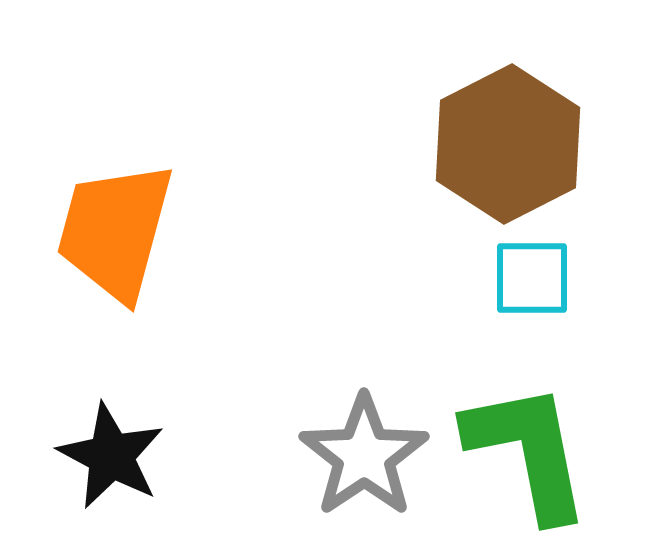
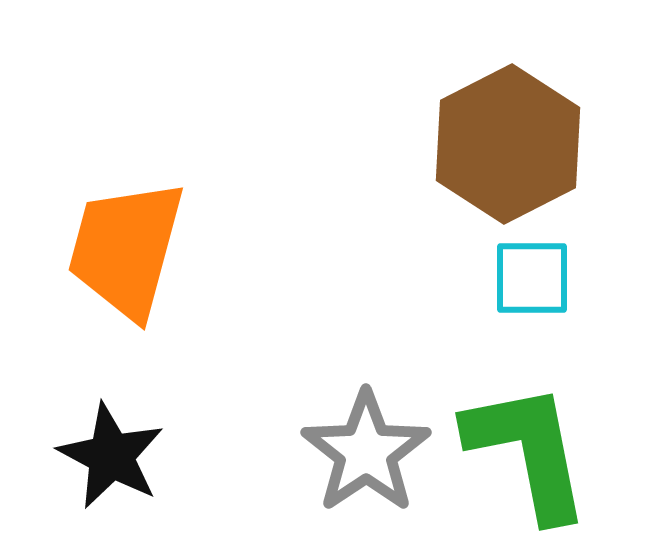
orange trapezoid: moved 11 px right, 18 px down
gray star: moved 2 px right, 4 px up
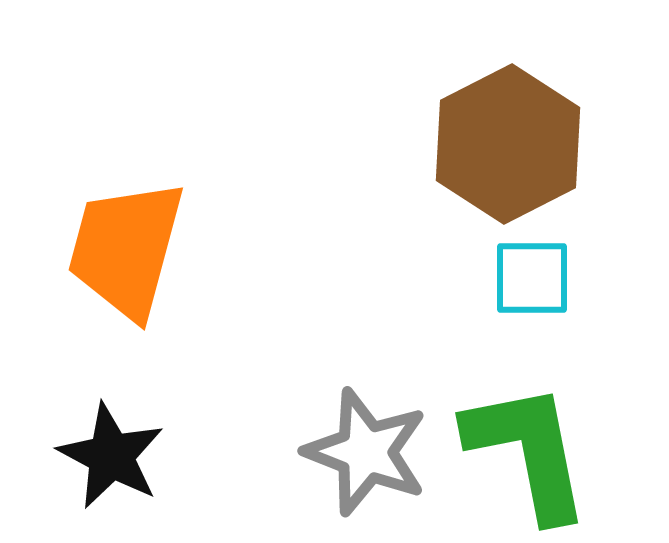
gray star: rotated 17 degrees counterclockwise
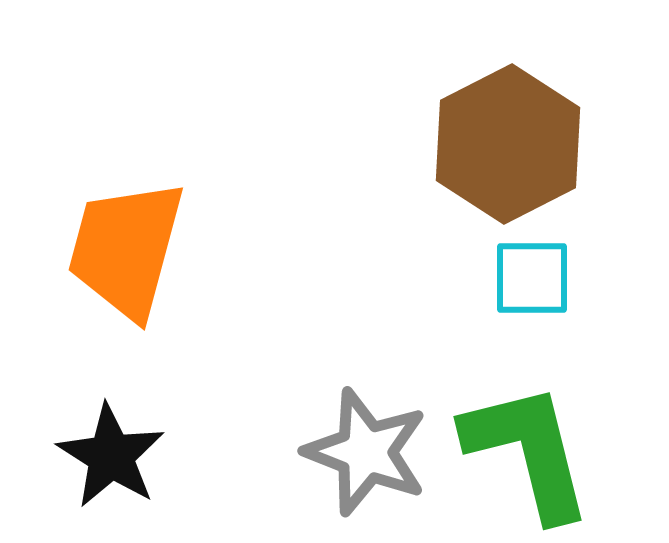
green L-shape: rotated 3 degrees counterclockwise
black star: rotated 4 degrees clockwise
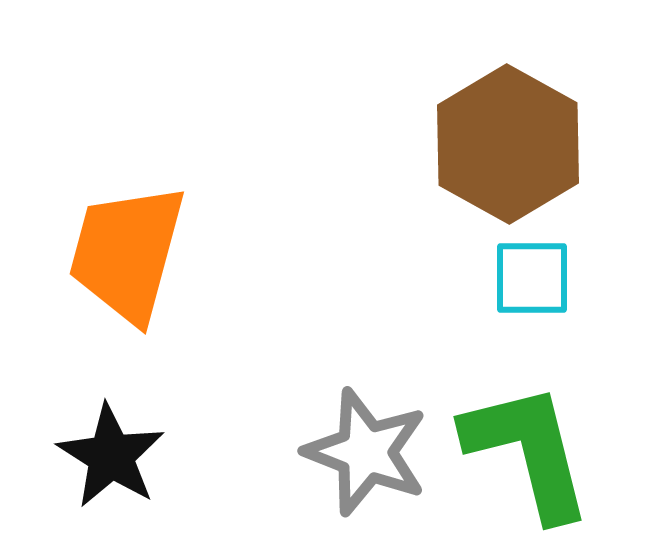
brown hexagon: rotated 4 degrees counterclockwise
orange trapezoid: moved 1 px right, 4 px down
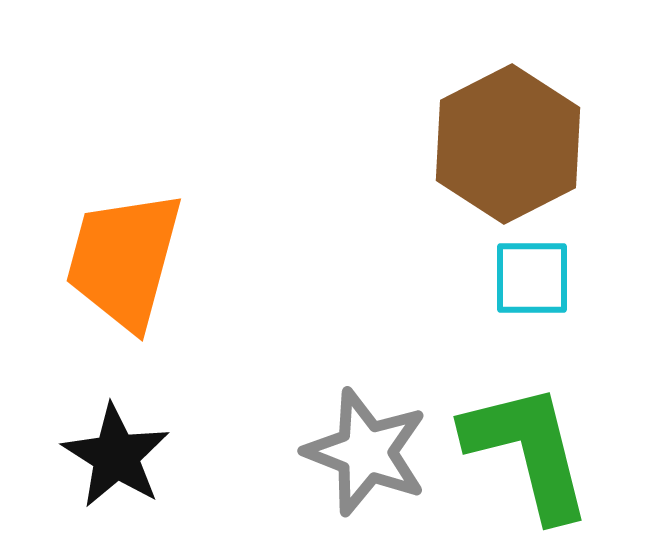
brown hexagon: rotated 4 degrees clockwise
orange trapezoid: moved 3 px left, 7 px down
black star: moved 5 px right
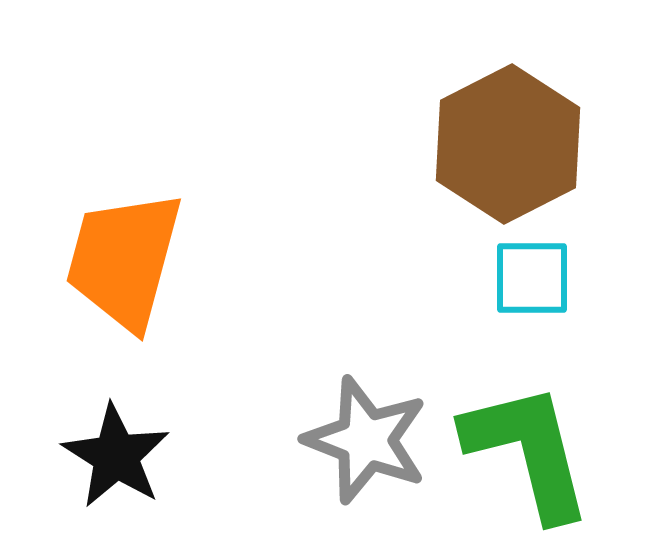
gray star: moved 12 px up
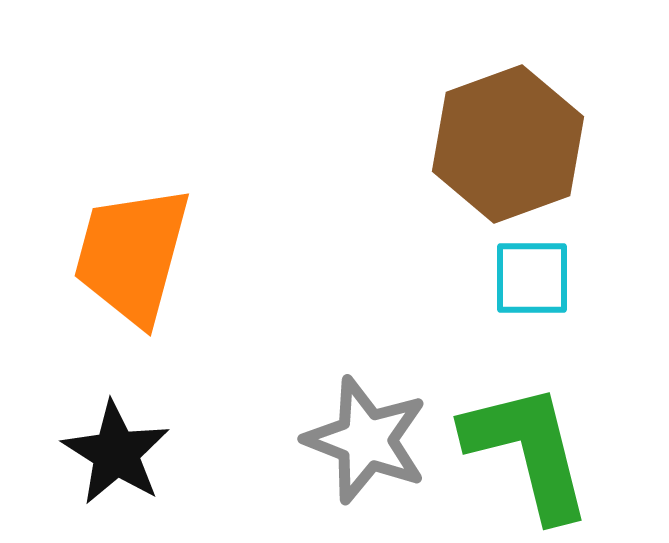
brown hexagon: rotated 7 degrees clockwise
orange trapezoid: moved 8 px right, 5 px up
black star: moved 3 px up
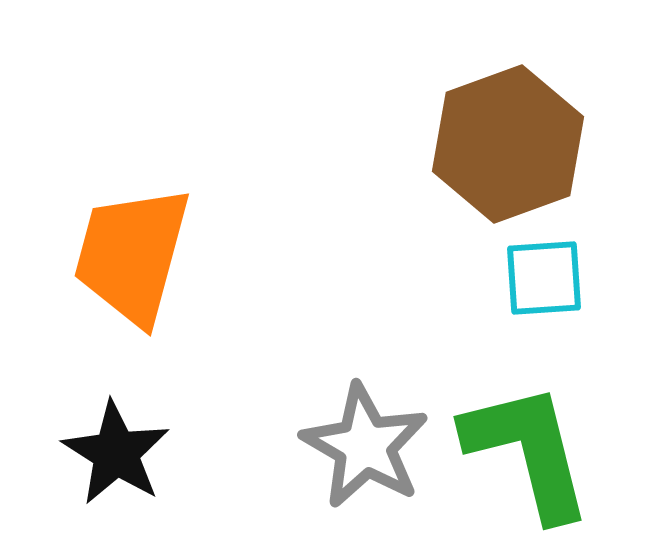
cyan square: moved 12 px right; rotated 4 degrees counterclockwise
gray star: moved 1 px left, 6 px down; rotated 9 degrees clockwise
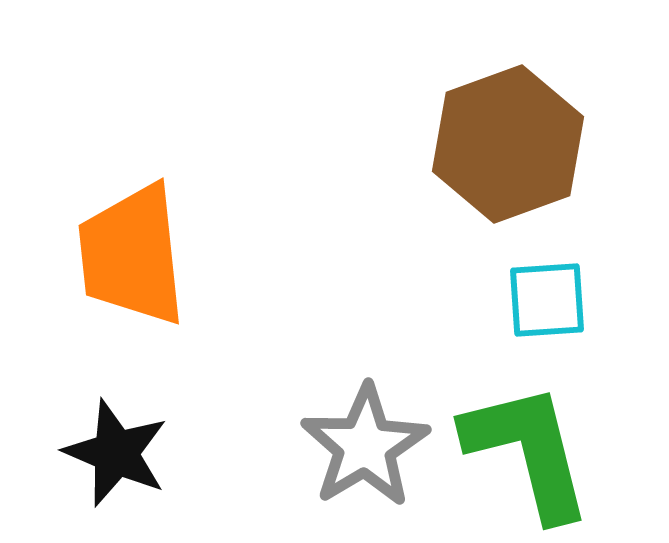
orange trapezoid: rotated 21 degrees counterclockwise
cyan square: moved 3 px right, 22 px down
gray star: rotated 11 degrees clockwise
black star: rotated 9 degrees counterclockwise
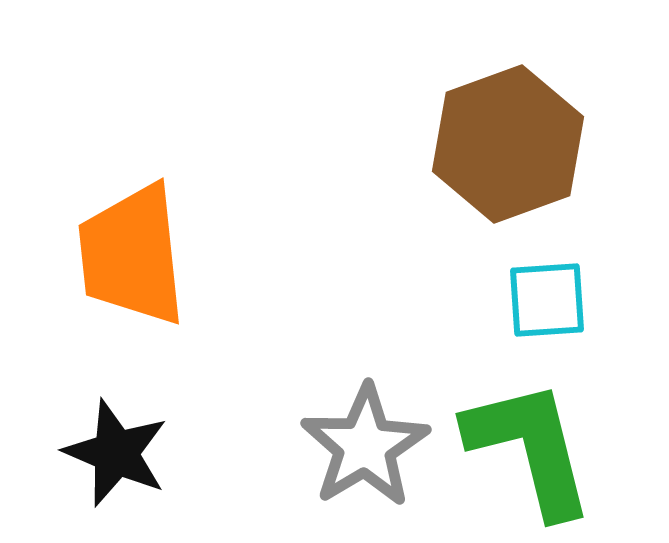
green L-shape: moved 2 px right, 3 px up
